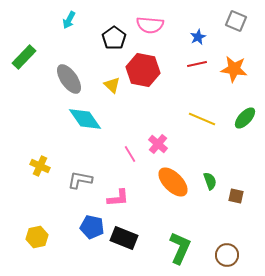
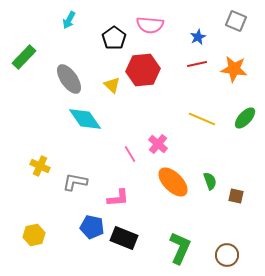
red hexagon: rotated 16 degrees counterclockwise
gray L-shape: moved 5 px left, 2 px down
yellow hexagon: moved 3 px left, 2 px up
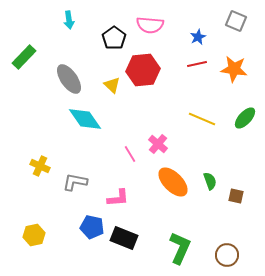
cyan arrow: rotated 36 degrees counterclockwise
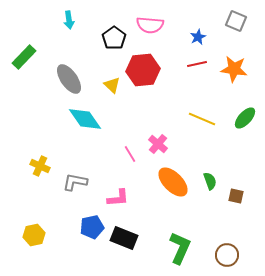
blue pentagon: rotated 25 degrees counterclockwise
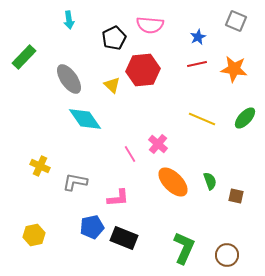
black pentagon: rotated 10 degrees clockwise
green L-shape: moved 4 px right
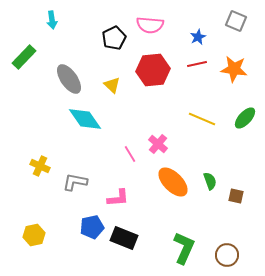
cyan arrow: moved 17 px left
red hexagon: moved 10 px right
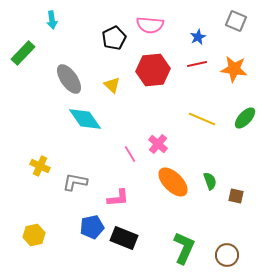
green rectangle: moved 1 px left, 4 px up
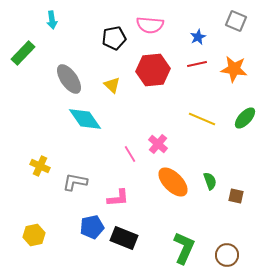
black pentagon: rotated 15 degrees clockwise
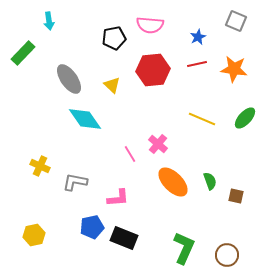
cyan arrow: moved 3 px left, 1 px down
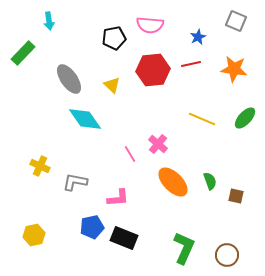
red line: moved 6 px left
